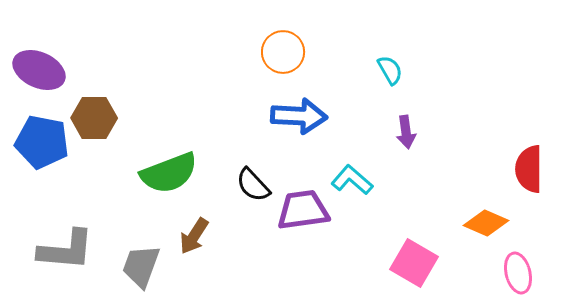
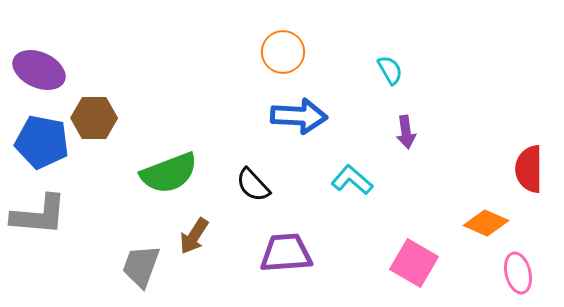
purple trapezoid: moved 17 px left, 43 px down; rotated 4 degrees clockwise
gray L-shape: moved 27 px left, 35 px up
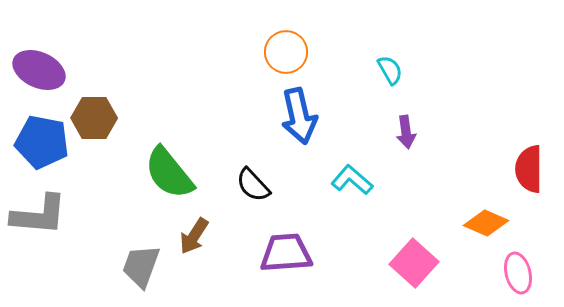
orange circle: moved 3 px right
blue arrow: rotated 74 degrees clockwise
green semicircle: rotated 72 degrees clockwise
pink square: rotated 12 degrees clockwise
